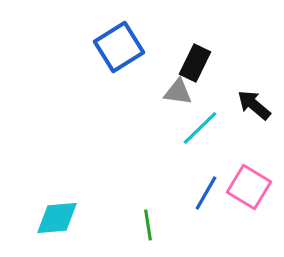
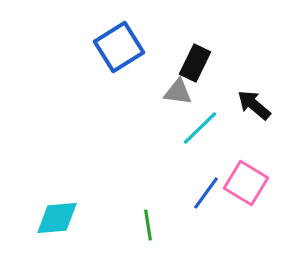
pink square: moved 3 px left, 4 px up
blue line: rotated 6 degrees clockwise
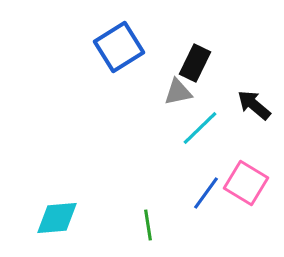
gray triangle: rotated 20 degrees counterclockwise
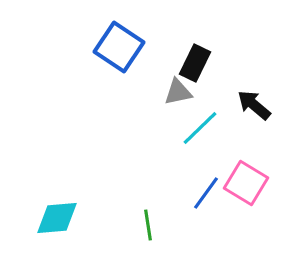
blue square: rotated 24 degrees counterclockwise
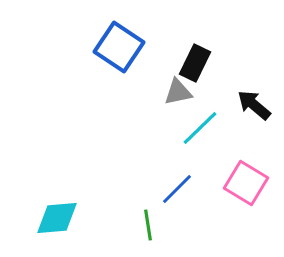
blue line: moved 29 px left, 4 px up; rotated 9 degrees clockwise
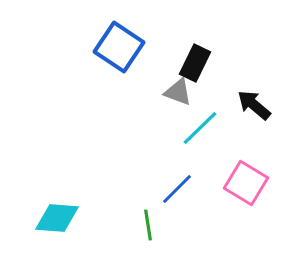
gray triangle: rotated 32 degrees clockwise
cyan diamond: rotated 9 degrees clockwise
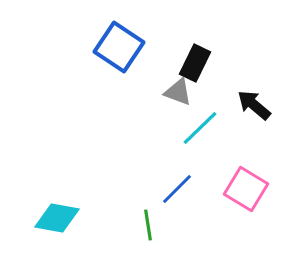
pink square: moved 6 px down
cyan diamond: rotated 6 degrees clockwise
